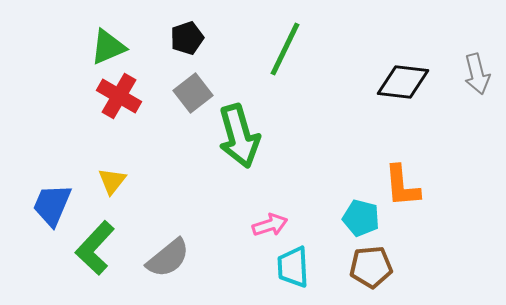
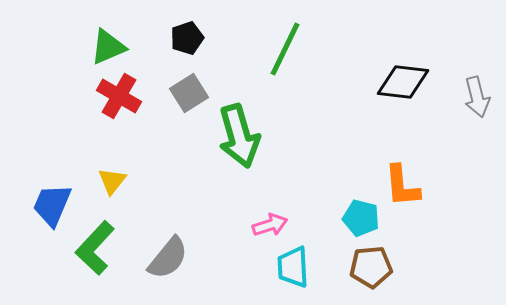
gray arrow: moved 23 px down
gray square: moved 4 px left; rotated 6 degrees clockwise
gray semicircle: rotated 12 degrees counterclockwise
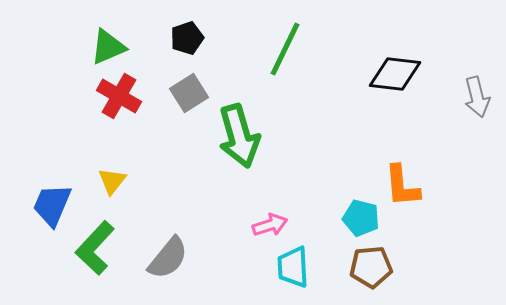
black diamond: moved 8 px left, 8 px up
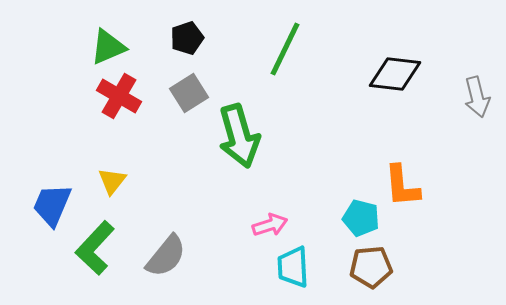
gray semicircle: moved 2 px left, 2 px up
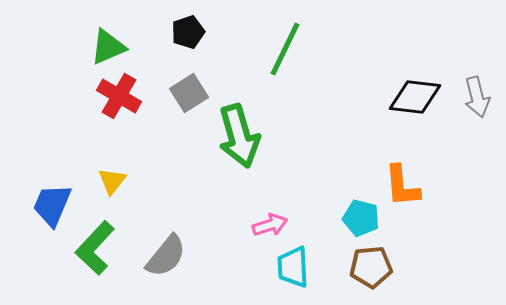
black pentagon: moved 1 px right, 6 px up
black diamond: moved 20 px right, 23 px down
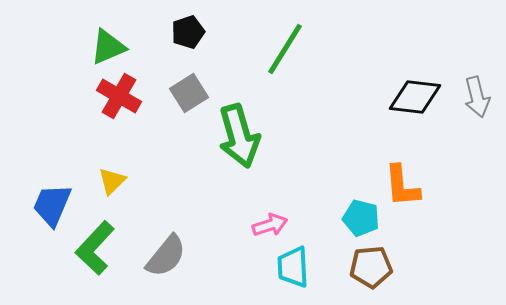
green line: rotated 6 degrees clockwise
yellow triangle: rotated 8 degrees clockwise
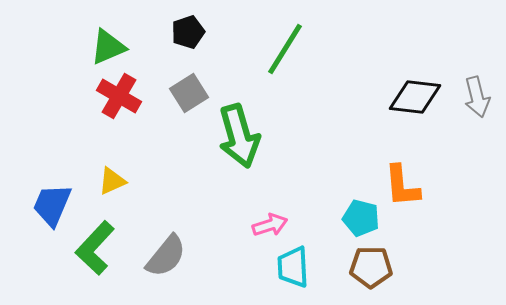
yellow triangle: rotated 20 degrees clockwise
brown pentagon: rotated 6 degrees clockwise
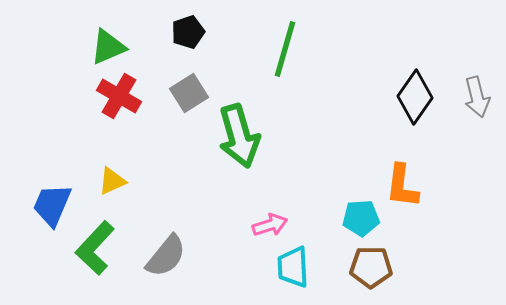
green line: rotated 16 degrees counterclockwise
black diamond: rotated 62 degrees counterclockwise
orange L-shape: rotated 12 degrees clockwise
cyan pentagon: rotated 18 degrees counterclockwise
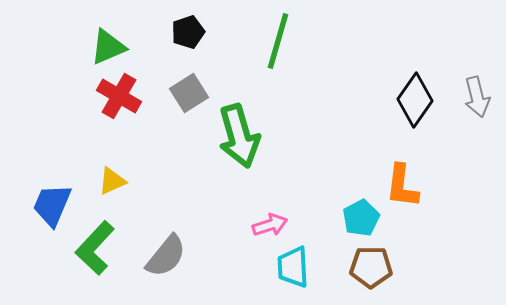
green line: moved 7 px left, 8 px up
black diamond: moved 3 px down
cyan pentagon: rotated 24 degrees counterclockwise
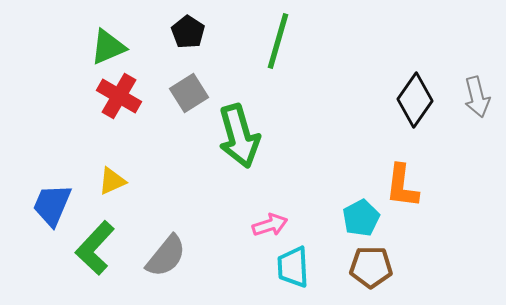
black pentagon: rotated 20 degrees counterclockwise
